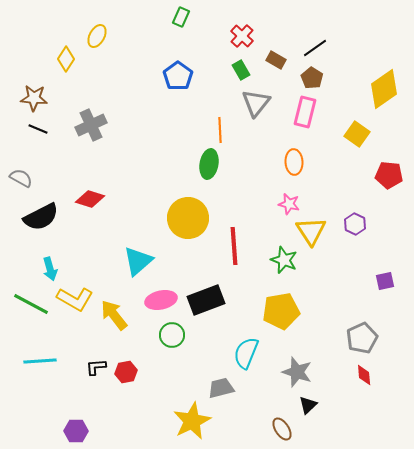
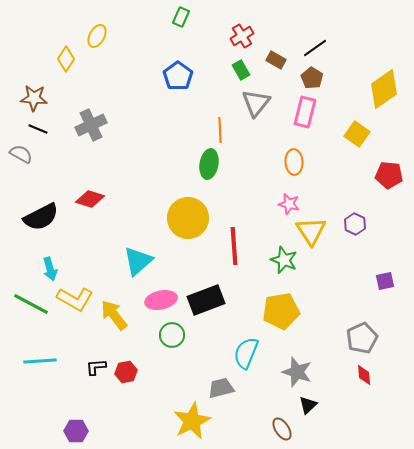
red cross at (242, 36): rotated 15 degrees clockwise
gray semicircle at (21, 178): moved 24 px up
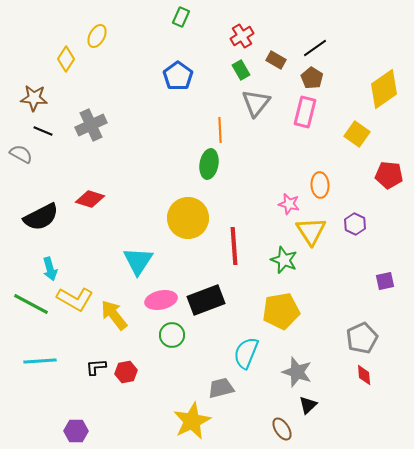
black line at (38, 129): moved 5 px right, 2 px down
orange ellipse at (294, 162): moved 26 px right, 23 px down
cyan triangle at (138, 261): rotated 16 degrees counterclockwise
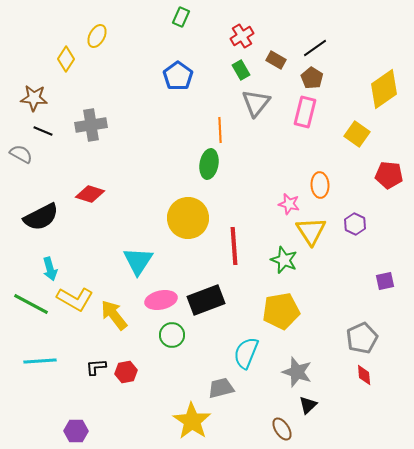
gray cross at (91, 125): rotated 16 degrees clockwise
red diamond at (90, 199): moved 5 px up
yellow star at (192, 421): rotated 12 degrees counterclockwise
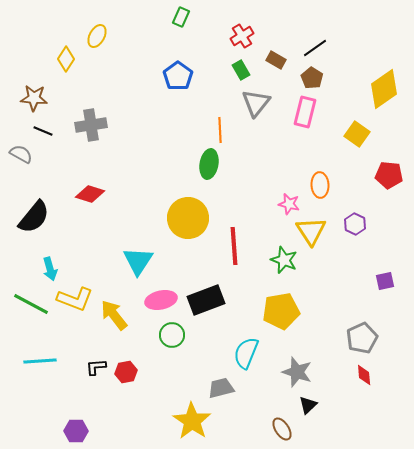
black semicircle at (41, 217): moved 7 px left; rotated 24 degrees counterclockwise
yellow L-shape at (75, 299): rotated 9 degrees counterclockwise
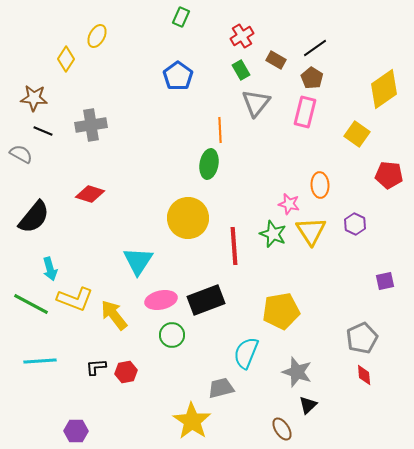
green star at (284, 260): moved 11 px left, 26 px up
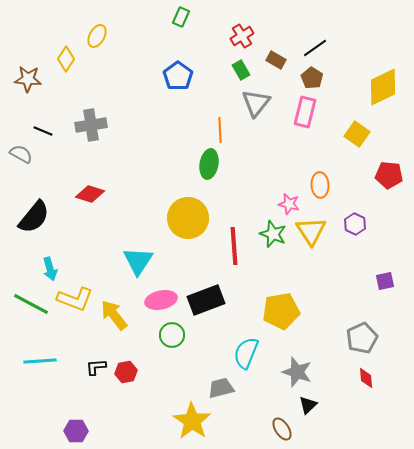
yellow diamond at (384, 89): moved 1 px left, 2 px up; rotated 9 degrees clockwise
brown star at (34, 98): moved 6 px left, 19 px up
red diamond at (364, 375): moved 2 px right, 3 px down
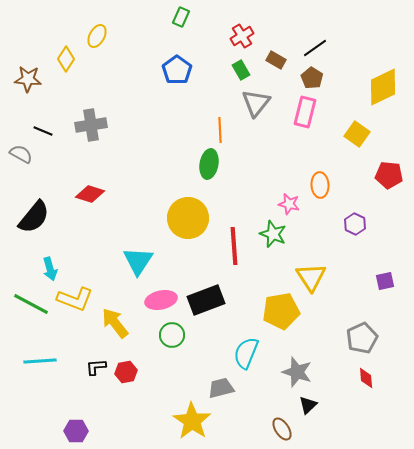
blue pentagon at (178, 76): moved 1 px left, 6 px up
yellow triangle at (311, 231): moved 46 px down
yellow arrow at (114, 315): moved 1 px right, 8 px down
